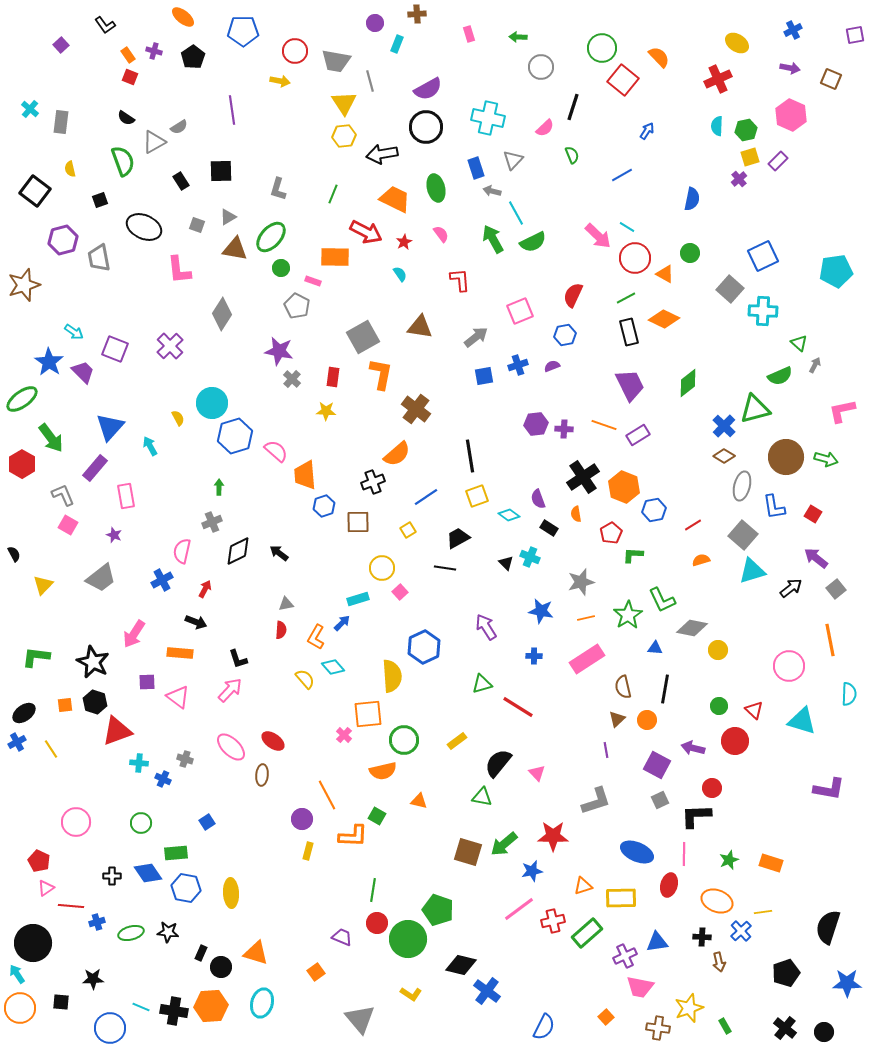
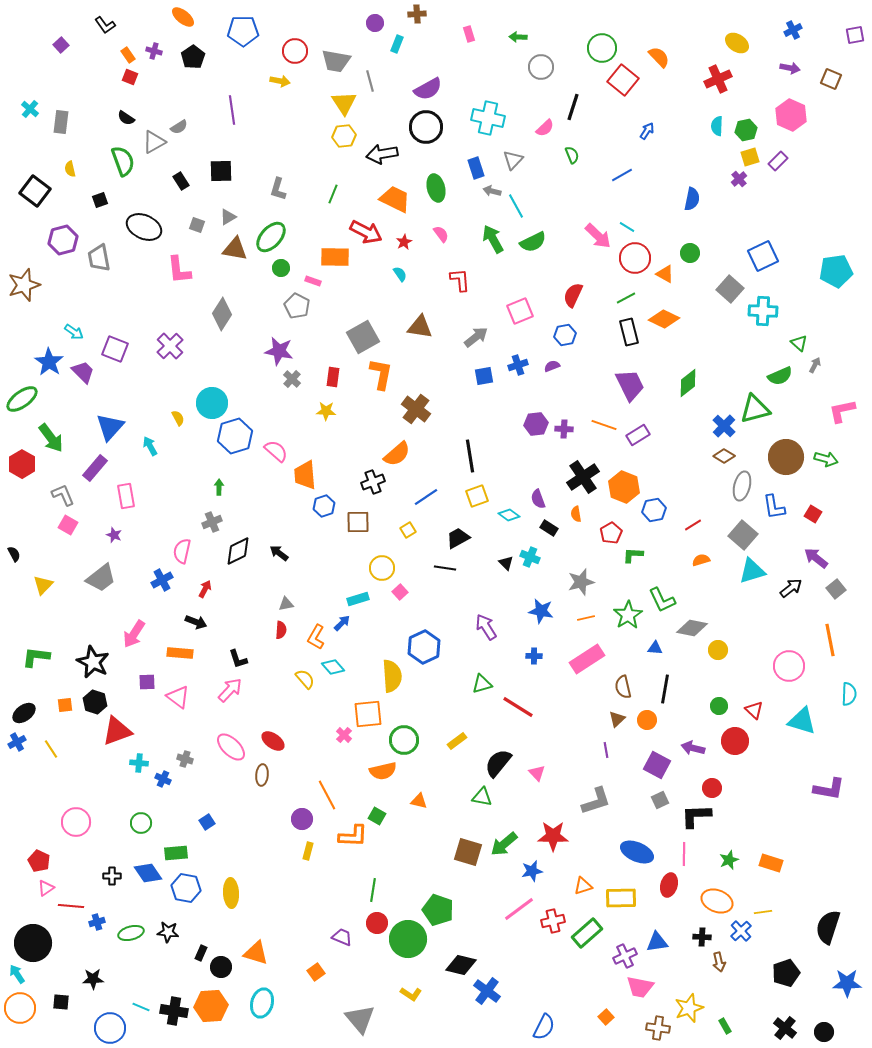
cyan line at (516, 213): moved 7 px up
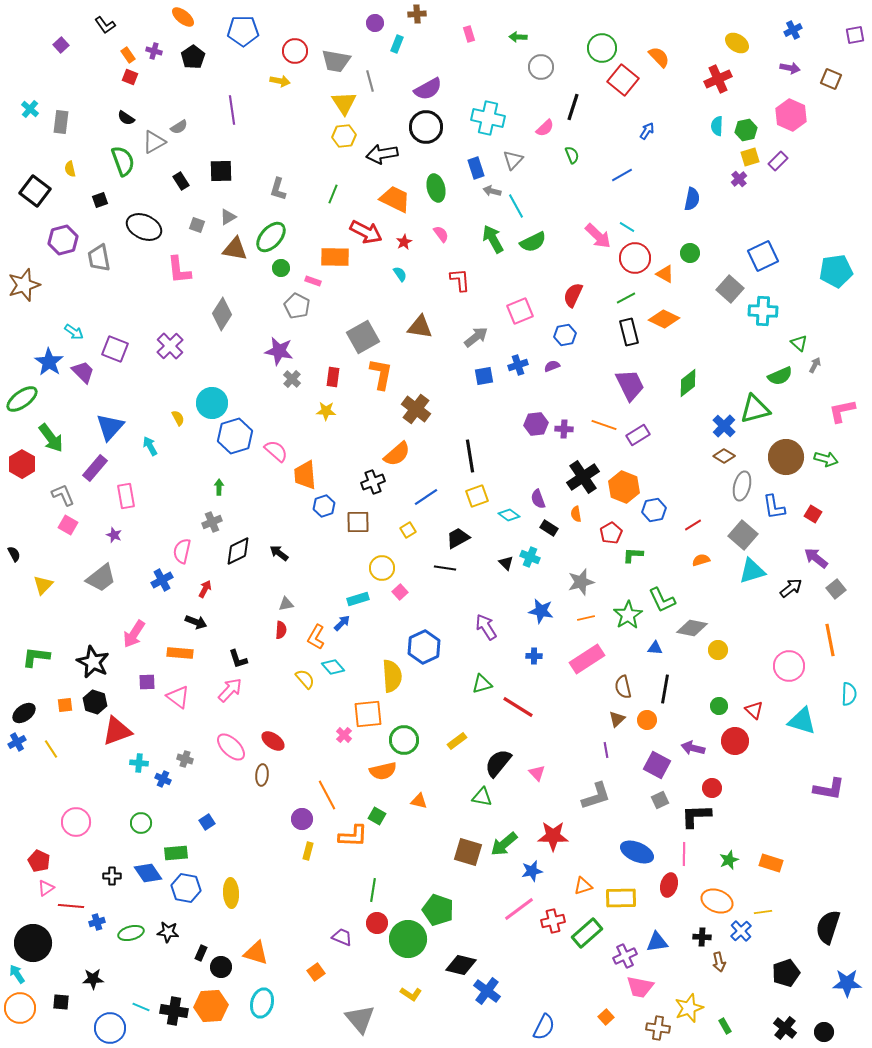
gray L-shape at (596, 801): moved 5 px up
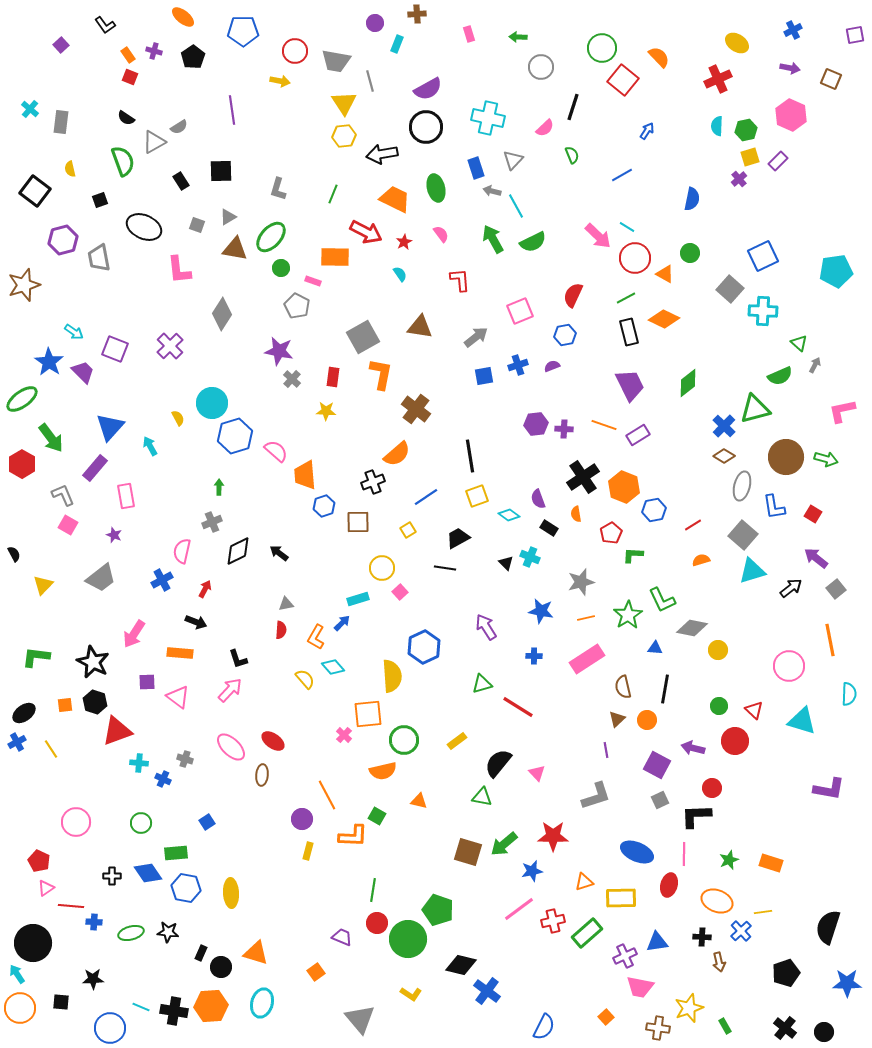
orange triangle at (583, 886): moved 1 px right, 4 px up
blue cross at (97, 922): moved 3 px left; rotated 21 degrees clockwise
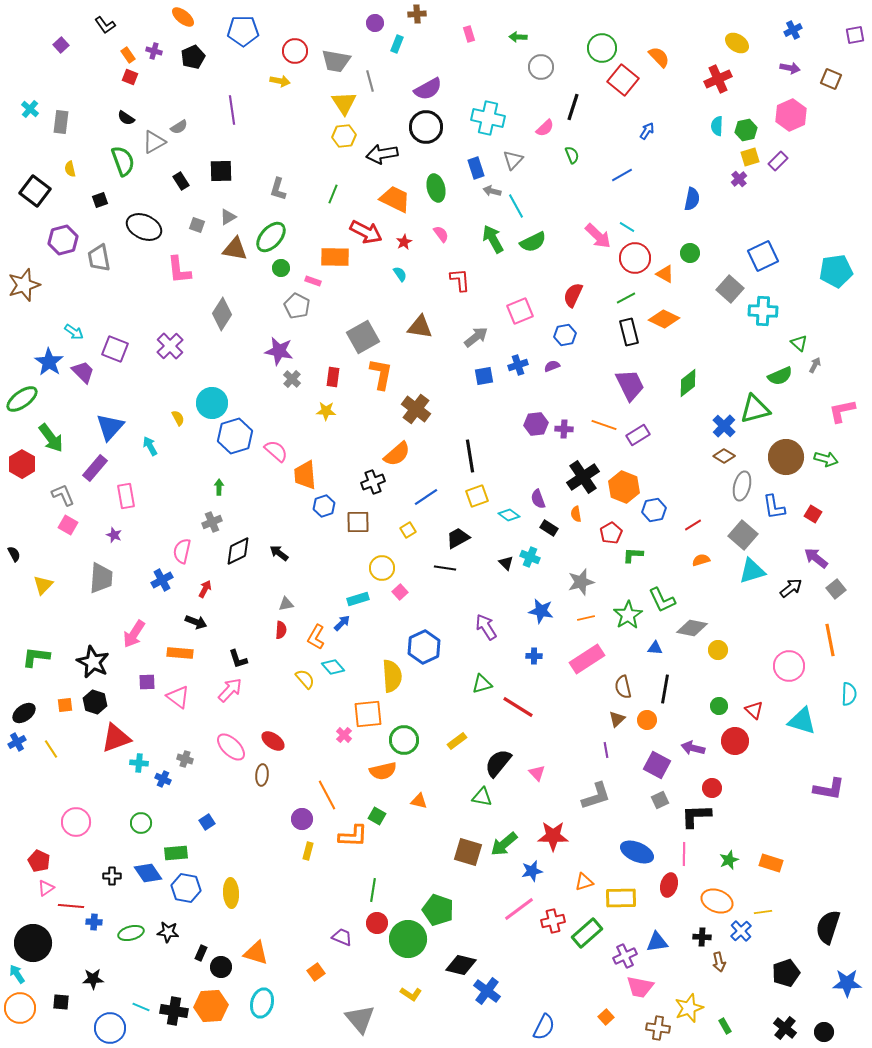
black pentagon at (193, 57): rotated 10 degrees clockwise
pink hexagon at (791, 115): rotated 12 degrees clockwise
gray trapezoid at (101, 578): rotated 48 degrees counterclockwise
red triangle at (117, 731): moved 1 px left, 7 px down
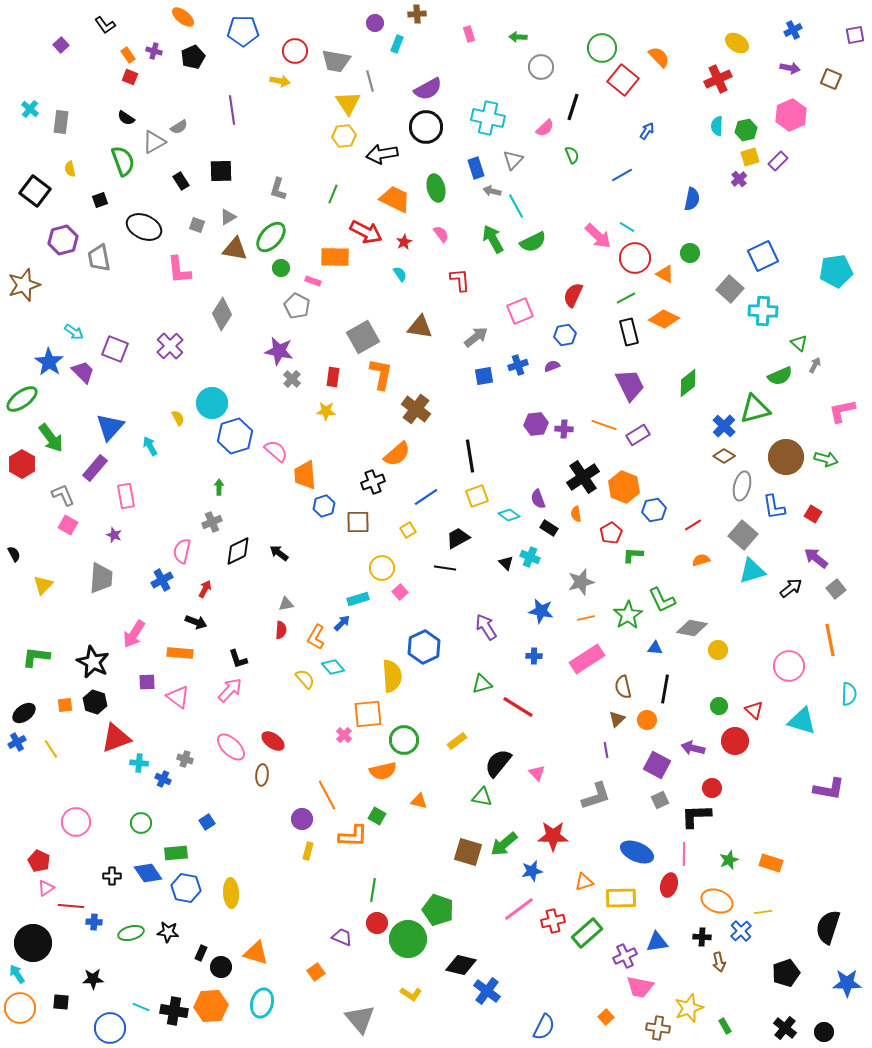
yellow triangle at (344, 103): moved 4 px right
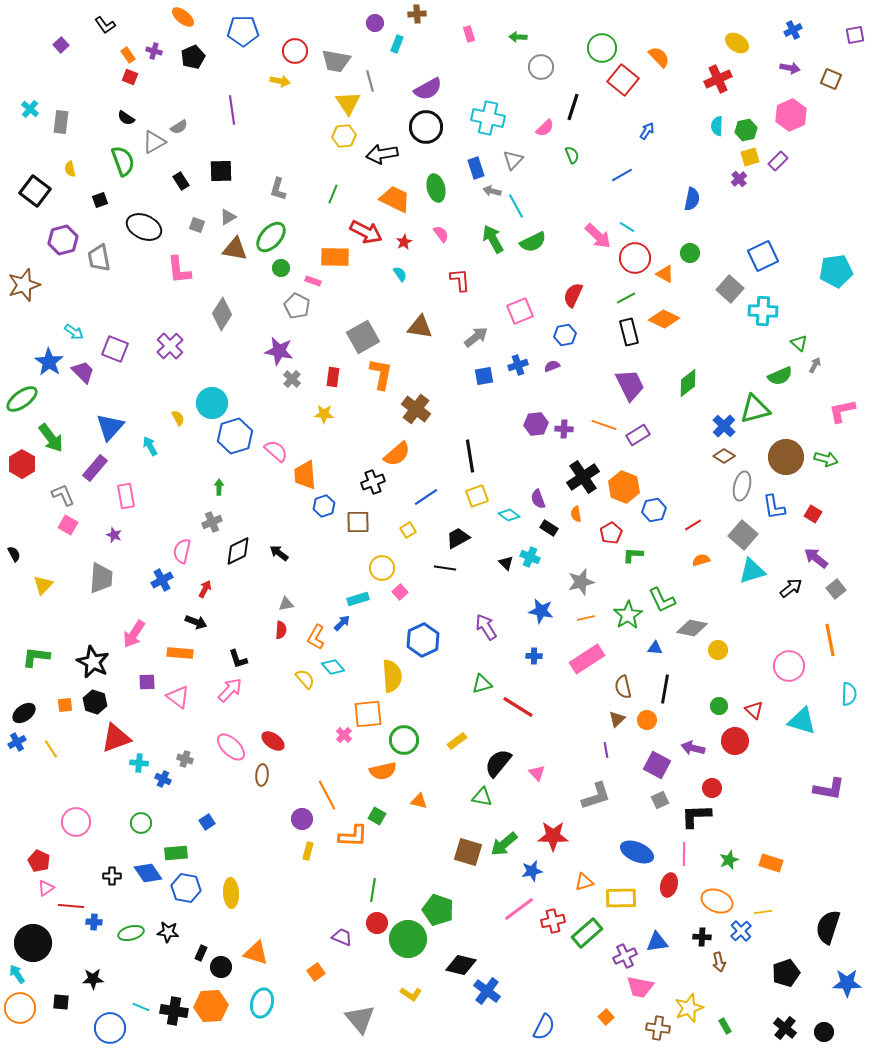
yellow star at (326, 411): moved 2 px left, 3 px down
blue hexagon at (424, 647): moved 1 px left, 7 px up
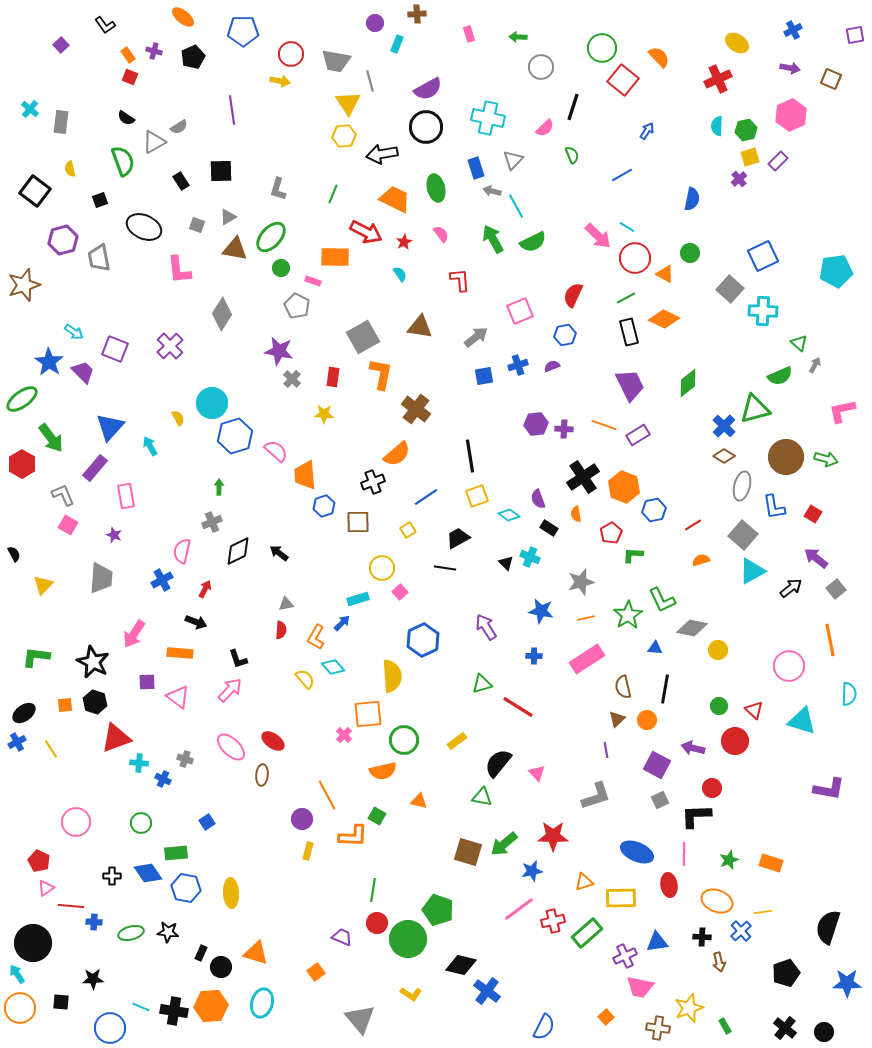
red circle at (295, 51): moved 4 px left, 3 px down
cyan triangle at (752, 571): rotated 12 degrees counterclockwise
red ellipse at (669, 885): rotated 25 degrees counterclockwise
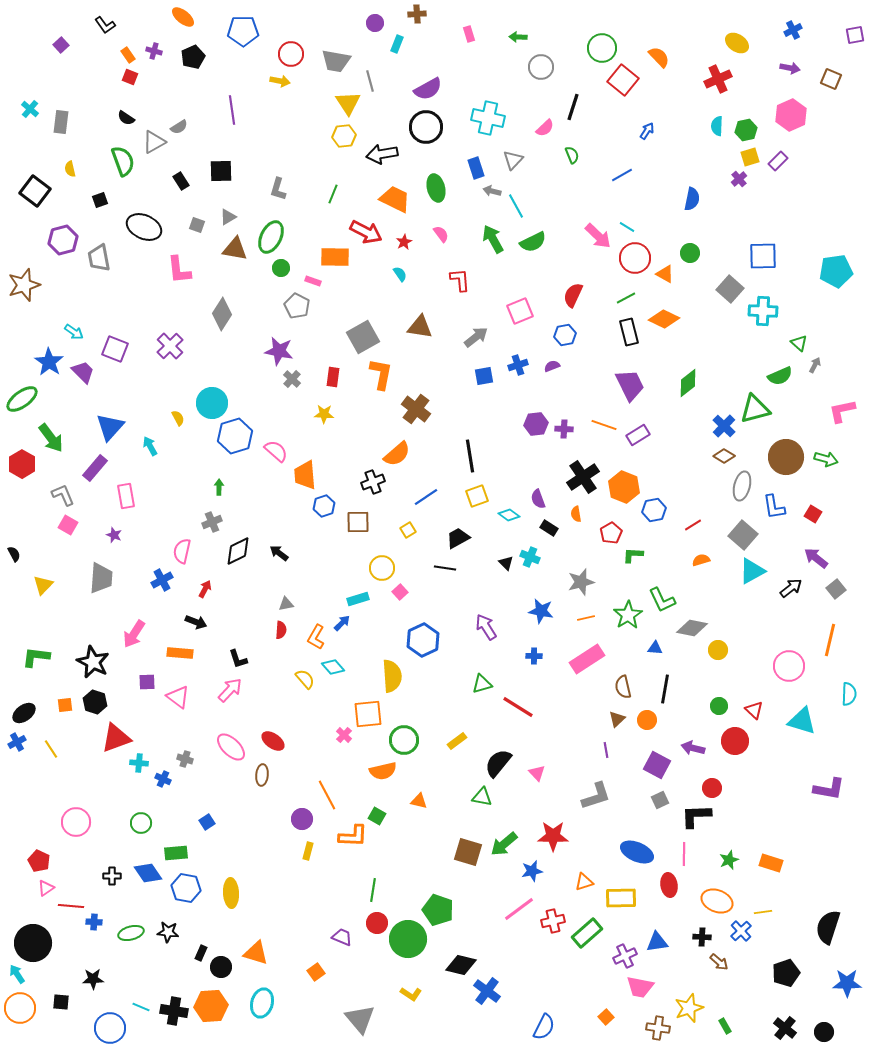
green ellipse at (271, 237): rotated 16 degrees counterclockwise
blue square at (763, 256): rotated 24 degrees clockwise
orange line at (830, 640): rotated 24 degrees clockwise
brown arrow at (719, 962): rotated 36 degrees counterclockwise
